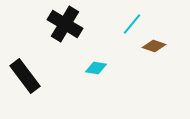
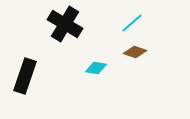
cyan line: moved 1 px up; rotated 10 degrees clockwise
brown diamond: moved 19 px left, 6 px down
black rectangle: rotated 56 degrees clockwise
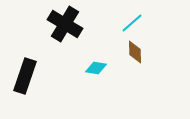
brown diamond: rotated 70 degrees clockwise
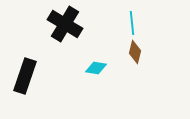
cyan line: rotated 55 degrees counterclockwise
brown diamond: rotated 15 degrees clockwise
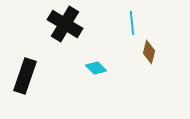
brown diamond: moved 14 px right
cyan diamond: rotated 35 degrees clockwise
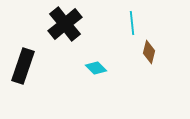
black cross: rotated 20 degrees clockwise
black rectangle: moved 2 px left, 10 px up
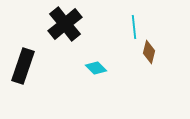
cyan line: moved 2 px right, 4 px down
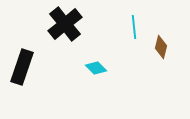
brown diamond: moved 12 px right, 5 px up
black rectangle: moved 1 px left, 1 px down
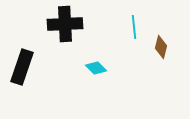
black cross: rotated 36 degrees clockwise
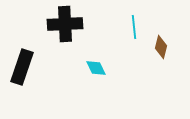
cyan diamond: rotated 20 degrees clockwise
